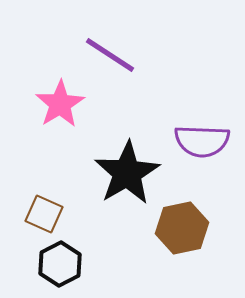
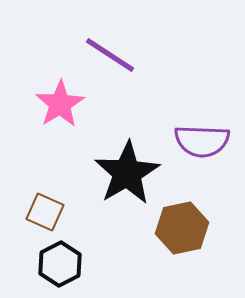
brown square: moved 1 px right, 2 px up
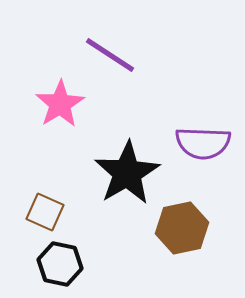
purple semicircle: moved 1 px right, 2 px down
black hexagon: rotated 21 degrees counterclockwise
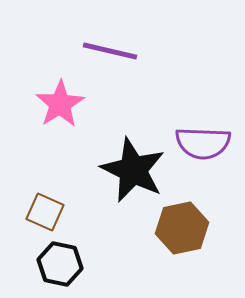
purple line: moved 4 px up; rotated 20 degrees counterclockwise
black star: moved 6 px right, 3 px up; rotated 16 degrees counterclockwise
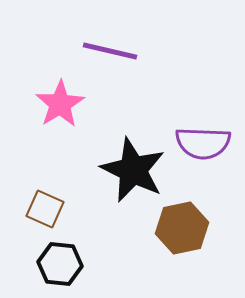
brown square: moved 3 px up
black hexagon: rotated 6 degrees counterclockwise
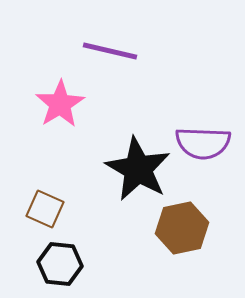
black star: moved 5 px right, 1 px up; rotated 4 degrees clockwise
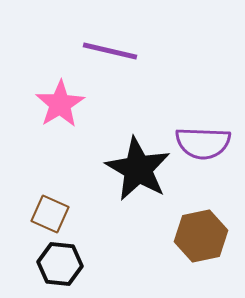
brown square: moved 5 px right, 5 px down
brown hexagon: moved 19 px right, 8 px down
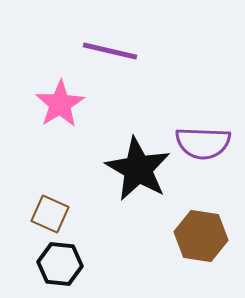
brown hexagon: rotated 21 degrees clockwise
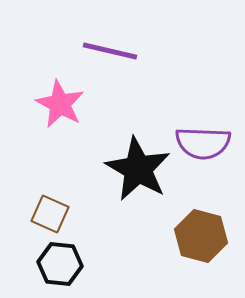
pink star: rotated 12 degrees counterclockwise
brown hexagon: rotated 6 degrees clockwise
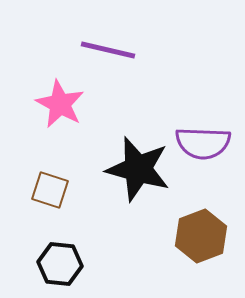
purple line: moved 2 px left, 1 px up
black star: rotated 14 degrees counterclockwise
brown square: moved 24 px up; rotated 6 degrees counterclockwise
brown hexagon: rotated 24 degrees clockwise
